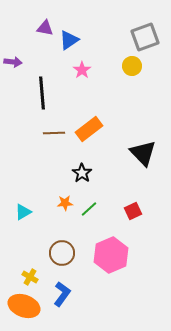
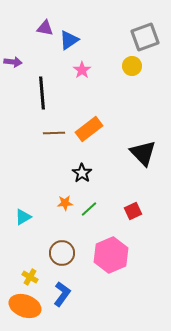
cyan triangle: moved 5 px down
orange ellipse: moved 1 px right
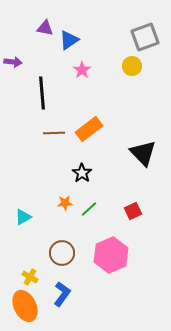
orange ellipse: rotated 44 degrees clockwise
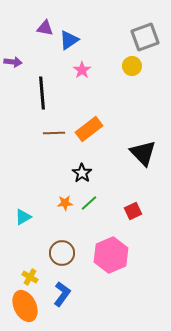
green line: moved 6 px up
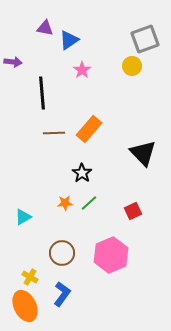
gray square: moved 2 px down
orange rectangle: rotated 12 degrees counterclockwise
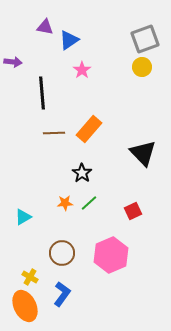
purple triangle: moved 1 px up
yellow circle: moved 10 px right, 1 px down
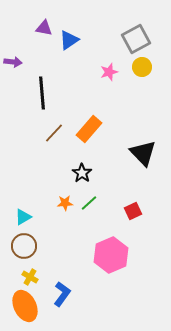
purple triangle: moved 1 px left, 1 px down
gray square: moved 9 px left; rotated 8 degrees counterclockwise
pink star: moved 27 px right, 2 px down; rotated 18 degrees clockwise
brown line: rotated 45 degrees counterclockwise
brown circle: moved 38 px left, 7 px up
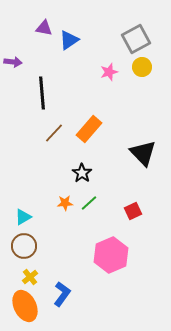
yellow cross: rotated 21 degrees clockwise
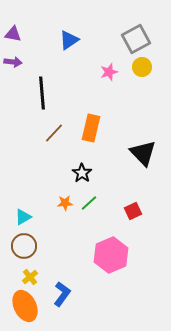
purple triangle: moved 31 px left, 6 px down
orange rectangle: moved 2 px right, 1 px up; rotated 28 degrees counterclockwise
